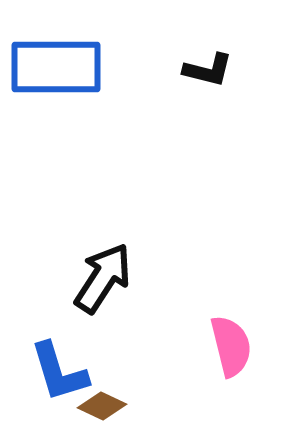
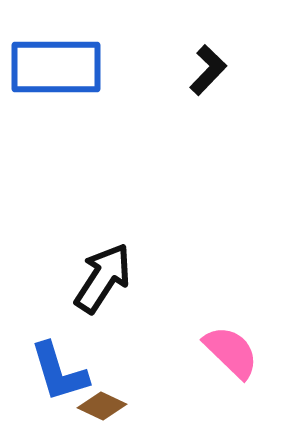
black L-shape: rotated 60 degrees counterclockwise
pink semicircle: moved 6 px down; rotated 32 degrees counterclockwise
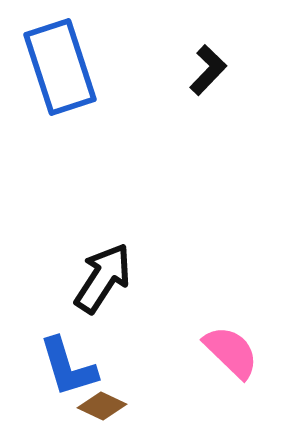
blue rectangle: moved 4 px right; rotated 72 degrees clockwise
blue L-shape: moved 9 px right, 5 px up
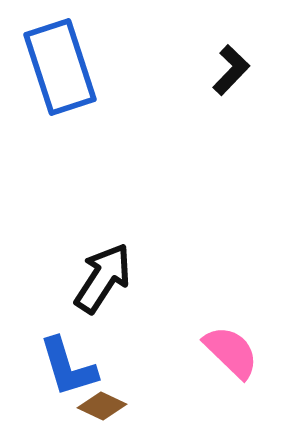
black L-shape: moved 23 px right
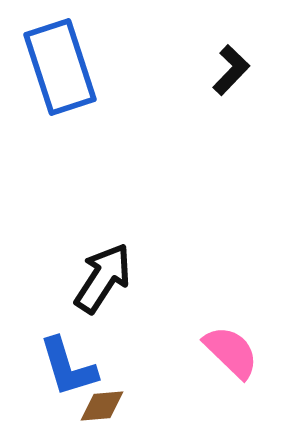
brown diamond: rotated 30 degrees counterclockwise
